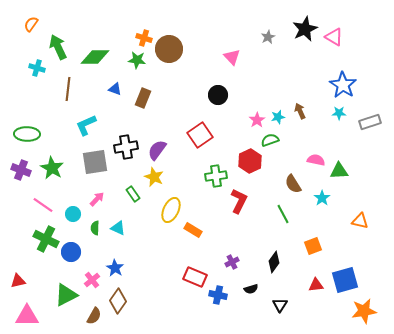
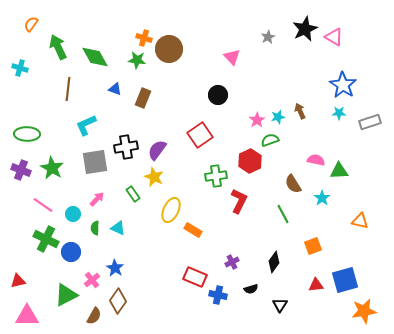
green diamond at (95, 57): rotated 60 degrees clockwise
cyan cross at (37, 68): moved 17 px left
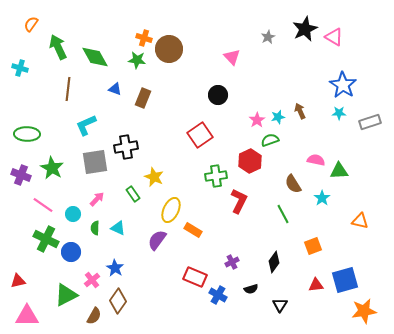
purple semicircle at (157, 150): moved 90 px down
purple cross at (21, 170): moved 5 px down
blue cross at (218, 295): rotated 18 degrees clockwise
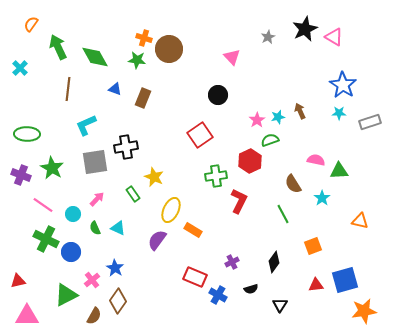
cyan cross at (20, 68): rotated 28 degrees clockwise
green semicircle at (95, 228): rotated 24 degrees counterclockwise
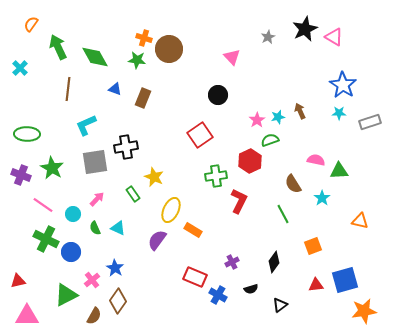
black triangle at (280, 305): rotated 21 degrees clockwise
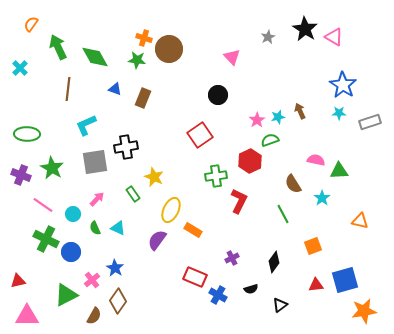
black star at (305, 29): rotated 15 degrees counterclockwise
purple cross at (232, 262): moved 4 px up
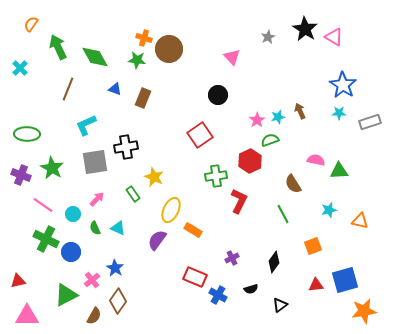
brown line at (68, 89): rotated 15 degrees clockwise
cyan star at (322, 198): moved 7 px right, 12 px down; rotated 21 degrees clockwise
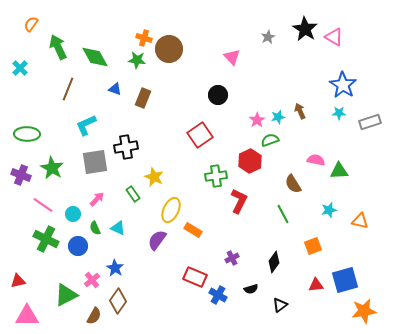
blue circle at (71, 252): moved 7 px right, 6 px up
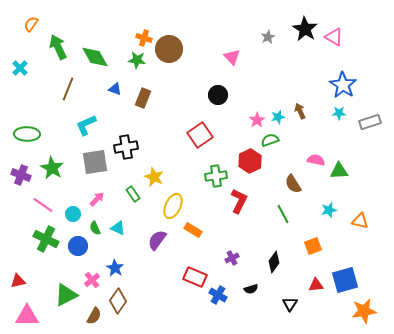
yellow ellipse at (171, 210): moved 2 px right, 4 px up
black triangle at (280, 305): moved 10 px right, 1 px up; rotated 21 degrees counterclockwise
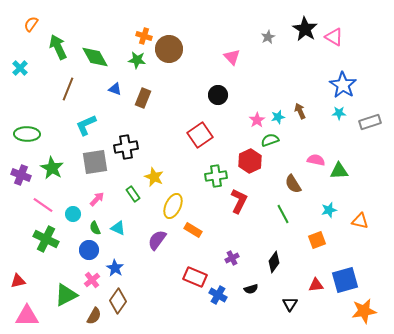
orange cross at (144, 38): moved 2 px up
blue circle at (78, 246): moved 11 px right, 4 px down
orange square at (313, 246): moved 4 px right, 6 px up
